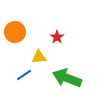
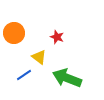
orange circle: moved 1 px left, 1 px down
red star: rotated 16 degrees counterclockwise
yellow triangle: rotated 42 degrees clockwise
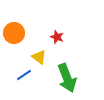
green arrow: rotated 132 degrees counterclockwise
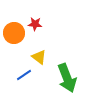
red star: moved 22 px left, 13 px up; rotated 16 degrees counterclockwise
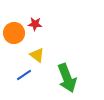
yellow triangle: moved 2 px left, 2 px up
